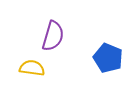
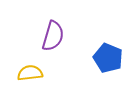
yellow semicircle: moved 2 px left, 5 px down; rotated 15 degrees counterclockwise
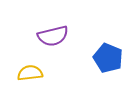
purple semicircle: rotated 60 degrees clockwise
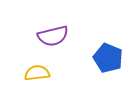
yellow semicircle: moved 7 px right
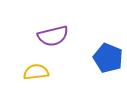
yellow semicircle: moved 1 px left, 1 px up
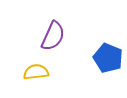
purple semicircle: rotated 52 degrees counterclockwise
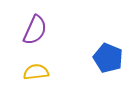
purple semicircle: moved 18 px left, 6 px up
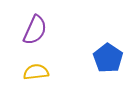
blue pentagon: rotated 12 degrees clockwise
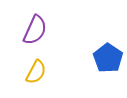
yellow semicircle: rotated 125 degrees clockwise
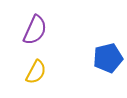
blue pentagon: rotated 24 degrees clockwise
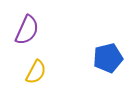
purple semicircle: moved 8 px left
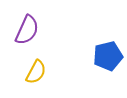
blue pentagon: moved 2 px up
